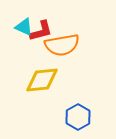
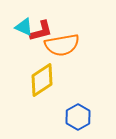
yellow diamond: rotated 28 degrees counterclockwise
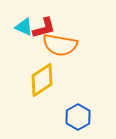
red L-shape: moved 3 px right, 3 px up
orange semicircle: moved 2 px left; rotated 20 degrees clockwise
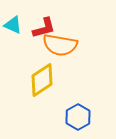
cyan triangle: moved 11 px left, 2 px up
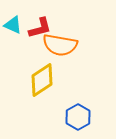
red L-shape: moved 4 px left
